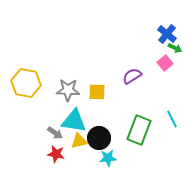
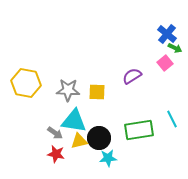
green rectangle: rotated 60 degrees clockwise
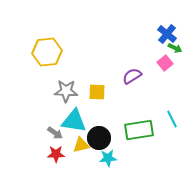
yellow hexagon: moved 21 px right, 31 px up; rotated 16 degrees counterclockwise
gray star: moved 2 px left, 1 px down
yellow triangle: moved 2 px right, 4 px down
red star: rotated 12 degrees counterclockwise
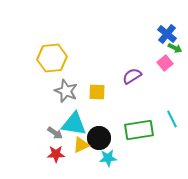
yellow hexagon: moved 5 px right, 6 px down
gray star: rotated 20 degrees clockwise
cyan triangle: moved 3 px down
yellow triangle: rotated 12 degrees counterclockwise
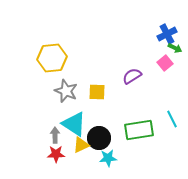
blue cross: rotated 24 degrees clockwise
cyan triangle: rotated 24 degrees clockwise
gray arrow: moved 2 px down; rotated 126 degrees counterclockwise
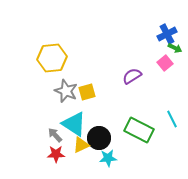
yellow square: moved 10 px left; rotated 18 degrees counterclockwise
green rectangle: rotated 36 degrees clockwise
gray arrow: rotated 42 degrees counterclockwise
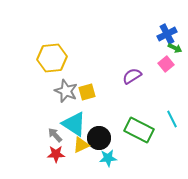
pink square: moved 1 px right, 1 px down
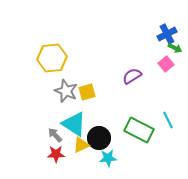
cyan line: moved 4 px left, 1 px down
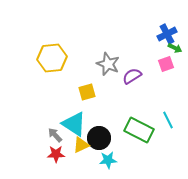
pink square: rotated 21 degrees clockwise
gray star: moved 42 px right, 27 px up
cyan star: moved 2 px down
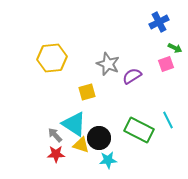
blue cross: moved 8 px left, 12 px up
yellow triangle: rotated 42 degrees clockwise
